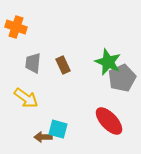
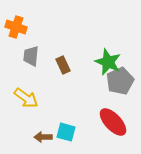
gray trapezoid: moved 2 px left, 7 px up
gray pentagon: moved 2 px left, 3 px down
red ellipse: moved 4 px right, 1 px down
cyan square: moved 8 px right, 3 px down
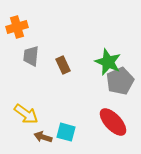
orange cross: moved 1 px right; rotated 35 degrees counterclockwise
yellow arrow: moved 16 px down
brown arrow: rotated 18 degrees clockwise
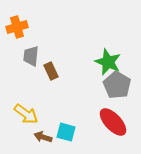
brown rectangle: moved 12 px left, 6 px down
gray pentagon: moved 3 px left, 4 px down; rotated 16 degrees counterclockwise
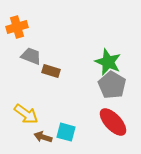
gray trapezoid: rotated 105 degrees clockwise
brown rectangle: rotated 48 degrees counterclockwise
gray pentagon: moved 5 px left
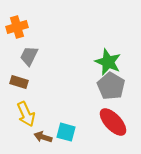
gray trapezoid: moved 2 px left; rotated 85 degrees counterclockwise
brown rectangle: moved 32 px left, 11 px down
gray pentagon: moved 1 px left, 1 px down
yellow arrow: rotated 30 degrees clockwise
